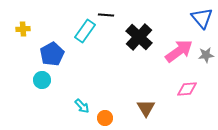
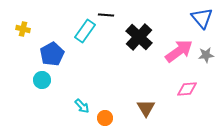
yellow cross: rotated 16 degrees clockwise
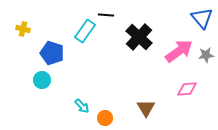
blue pentagon: moved 1 px up; rotated 25 degrees counterclockwise
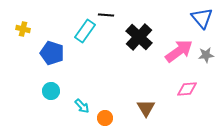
cyan circle: moved 9 px right, 11 px down
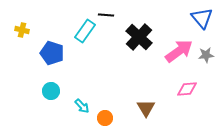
yellow cross: moved 1 px left, 1 px down
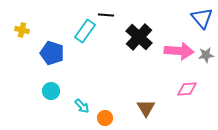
pink arrow: rotated 40 degrees clockwise
